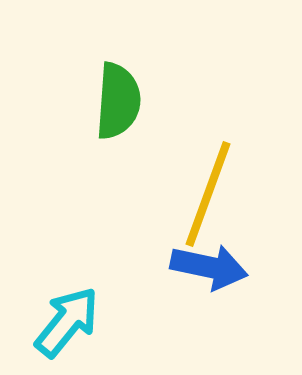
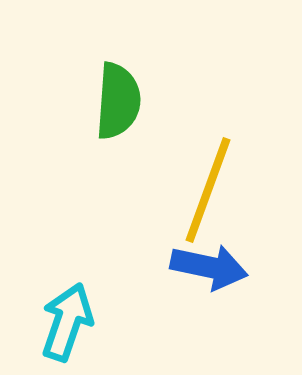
yellow line: moved 4 px up
cyan arrow: rotated 20 degrees counterclockwise
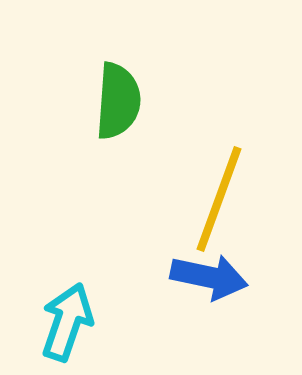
yellow line: moved 11 px right, 9 px down
blue arrow: moved 10 px down
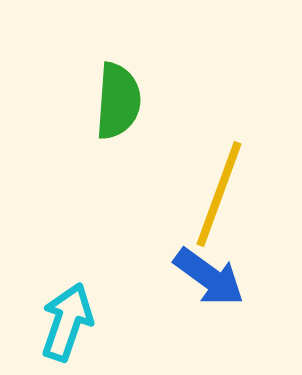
yellow line: moved 5 px up
blue arrow: rotated 24 degrees clockwise
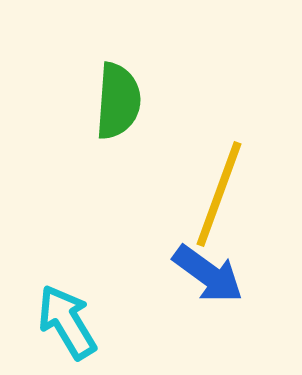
blue arrow: moved 1 px left, 3 px up
cyan arrow: rotated 50 degrees counterclockwise
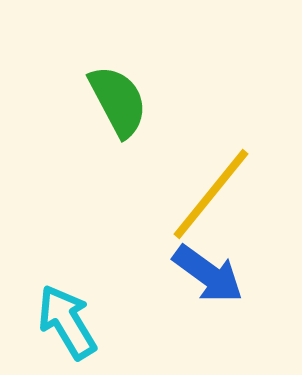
green semicircle: rotated 32 degrees counterclockwise
yellow line: moved 8 px left; rotated 19 degrees clockwise
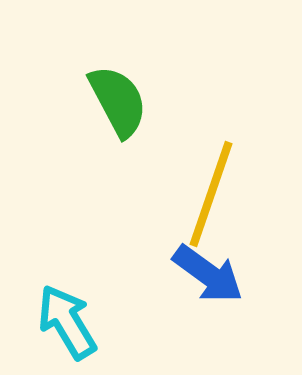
yellow line: rotated 20 degrees counterclockwise
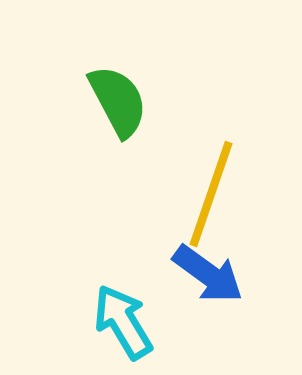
cyan arrow: moved 56 px right
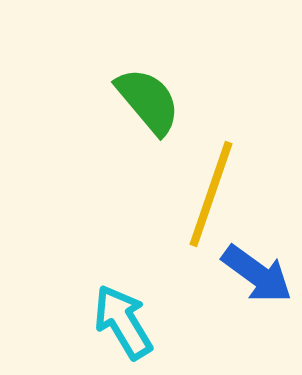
green semicircle: moved 30 px right; rotated 12 degrees counterclockwise
blue arrow: moved 49 px right
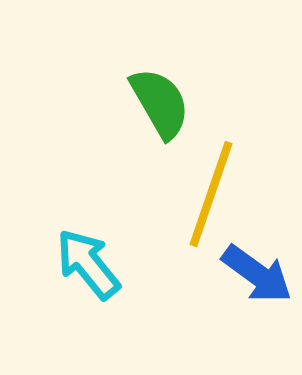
green semicircle: moved 12 px right, 2 px down; rotated 10 degrees clockwise
cyan arrow: moved 35 px left, 58 px up; rotated 8 degrees counterclockwise
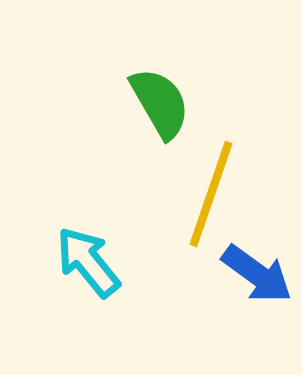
cyan arrow: moved 2 px up
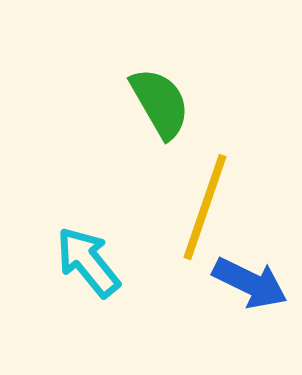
yellow line: moved 6 px left, 13 px down
blue arrow: moved 7 px left, 9 px down; rotated 10 degrees counterclockwise
